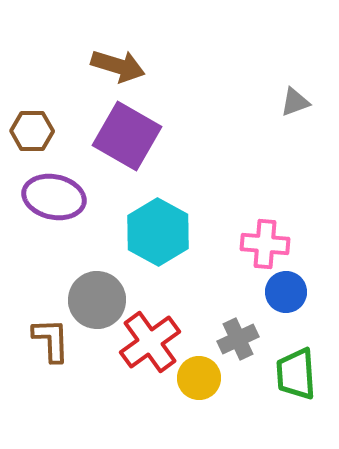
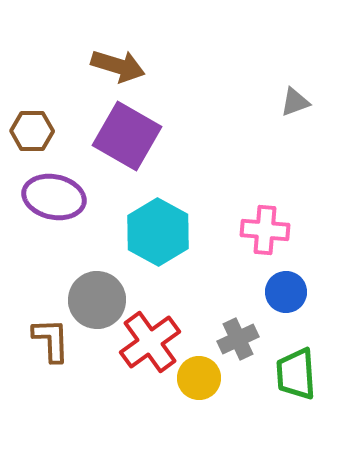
pink cross: moved 14 px up
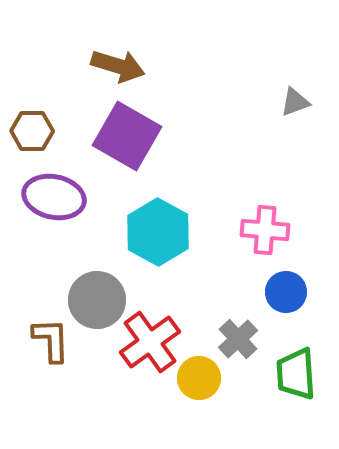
gray cross: rotated 18 degrees counterclockwise
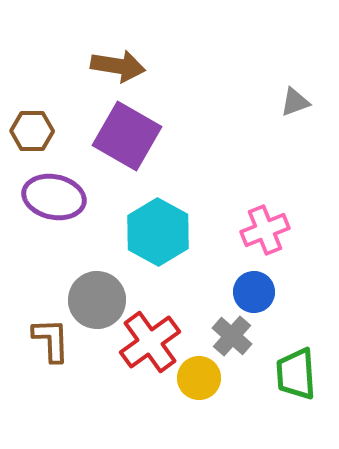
brown arrow: rotated 8 degrees counterclockwise
pink cross: rotated 27 degrees counterclockwise
blue circle: moved 32 px left
gray cross: moved 6 px left, 3 px up; rotated 6 degrees counterclockwise
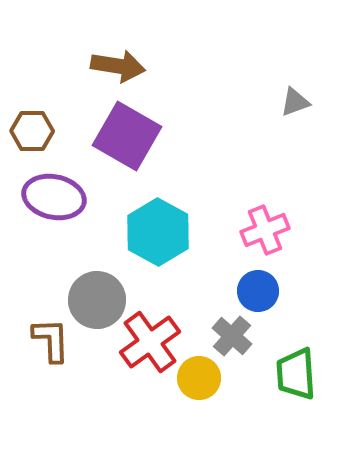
blue circle: moved 4 px right, 1 px up
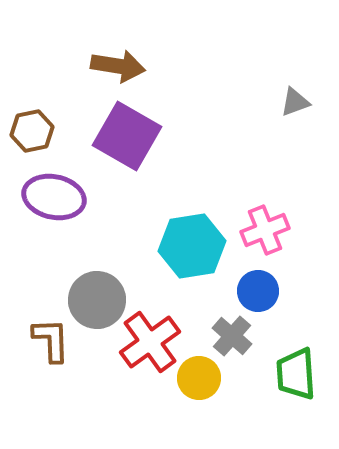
brown hexagon: rotated 12 degrees counterclockwise
cyan hexagon: moved 34 px right, 14 px down; rotated 22 degrees clockwise
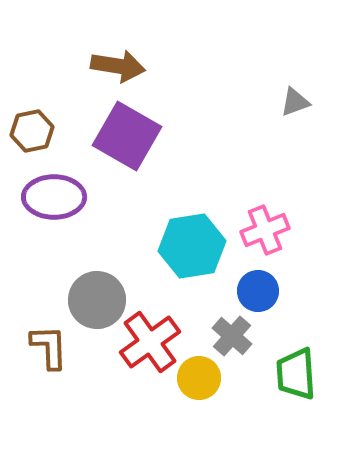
purple ellipse: rotated 12 degrees counterclockwise
brown L-shape: moved 2 px left, 7 px down
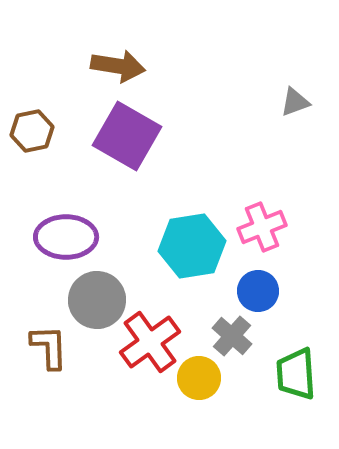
purple ellipse: moved 12 px right, 40 px down
pink cross: moved 3 px left, 3 px up
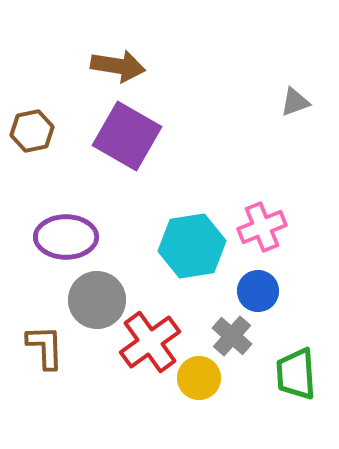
brown L-shape: moved 4 px left
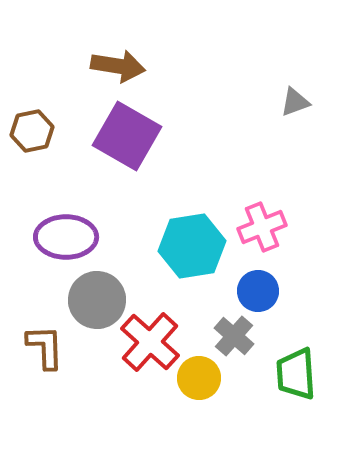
gray cross: moved 2 px right
red cross: rotated 12 degrees counterclockwise
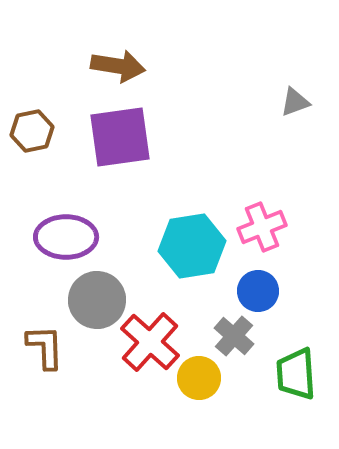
purple square: moved 7 px left, 1 px down; rotated 38 degrees counterclockwise
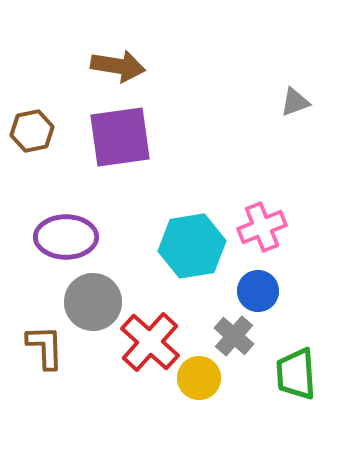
gray circle: moved 4 px left, 2 px down
